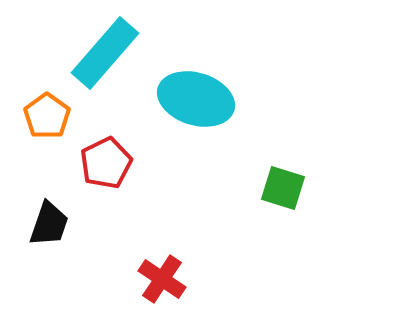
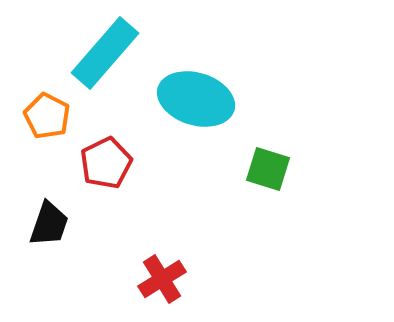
orange pentagon: rotated 9 degrees counterclockwise
green square: moved 15 px left, 19 px up
red cross: rotated 24 degrees clockwise
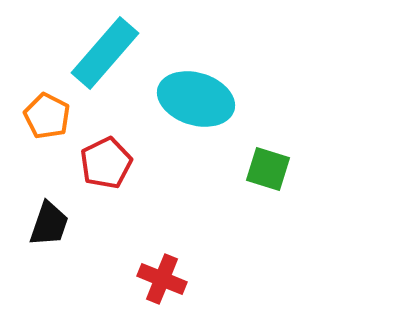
red cross: rotated 36 degrees counterclockwise
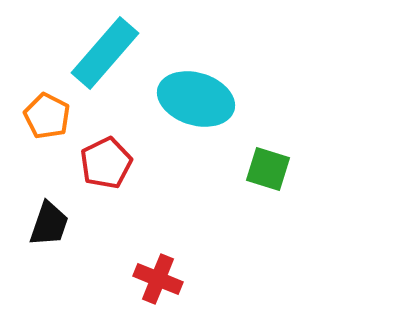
red cross: moved 4 px left
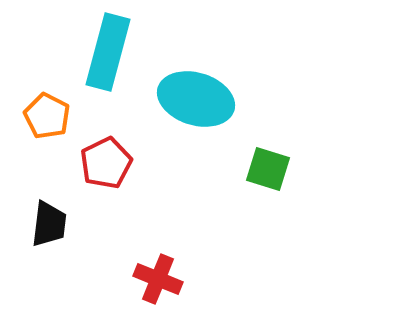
cyan rectangle: moved 3 px right, 1 px up; rotated 26 degrees counterclockwise
black trapezoid: rotated 12 degrees counterclockwise
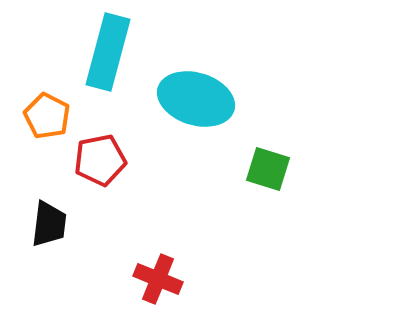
red pentagon: moved 6 px left, 3 px up; rotated 15 degrees clockwise
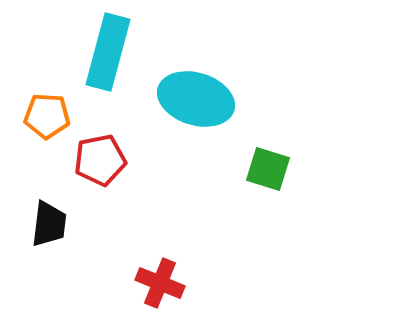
orange pentagon: rotated 24 degrees counterclockwise
red cross: moved 2 px right, 4 px down
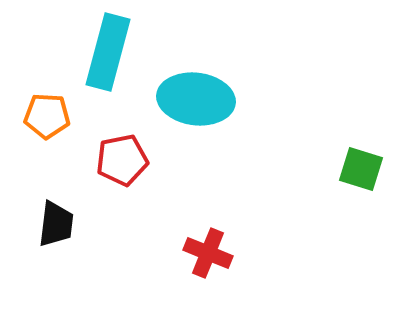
cyan ellipse: rotated 10 degrees counterclockwise
red pentagon: moved 22 px right
green square: moved 93 px right
black trapezoid: moved 7 px right
red cross: moved 48 px right, 30 px up
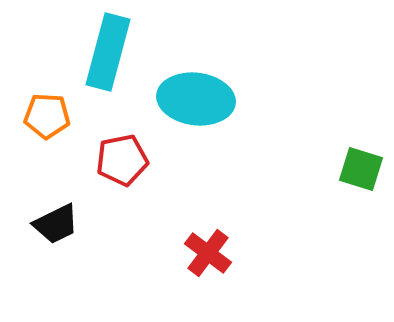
black trapezoid: rotated 57 degrees clockwise
red cross: rotated 15 degrees clockwise
